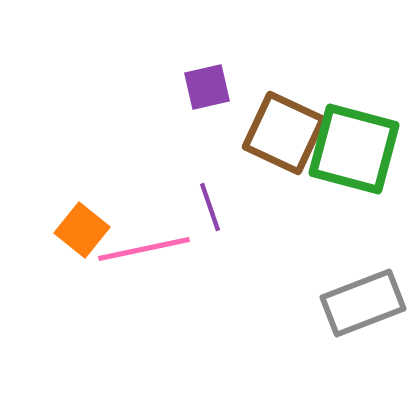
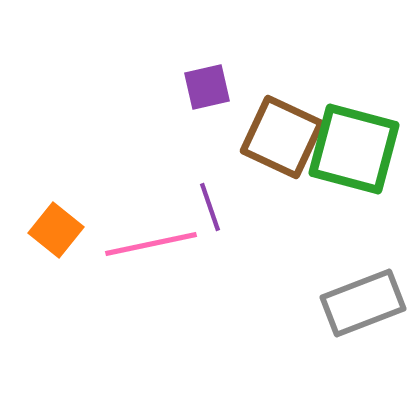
brown square: moved 2 px left, 4 px down
orange square: moved 26 px left
pink line: moved 7 px right, 5 px up
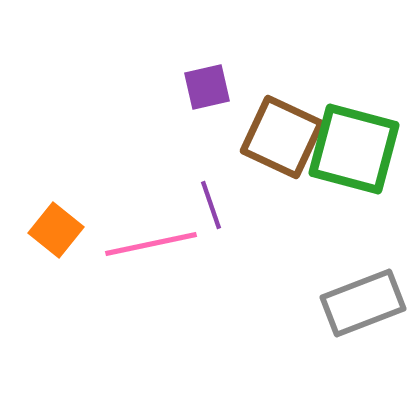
purple line: moved 1 px right, 2 px up
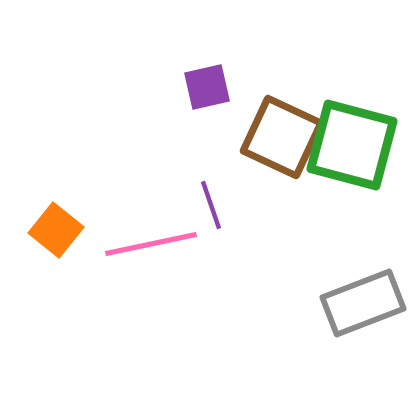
green square: moved 2 px left, 4 px up
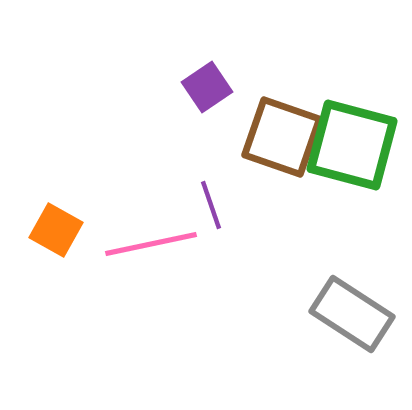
purple square: rotated 21 degrees counterclockwise
brown square: rotated 6 degrees counterclockwise
orange square: rotated 10 degrees counterclockwise
gray rectangle: moved 11 px left, 11 px down; rotated 54 degrees clockwise
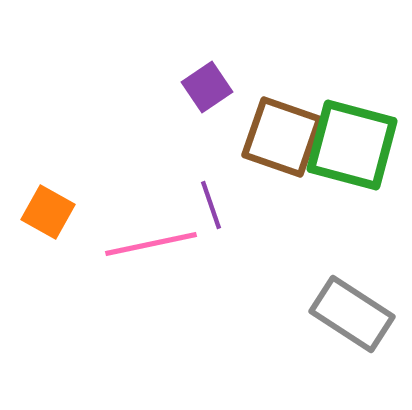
orange square: moved 8 px left, 18 px up
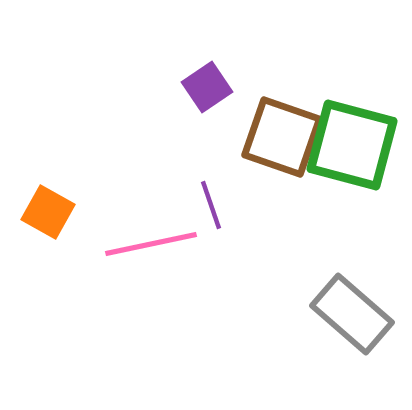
gray rectangle: rotated 8 degrees clockwise
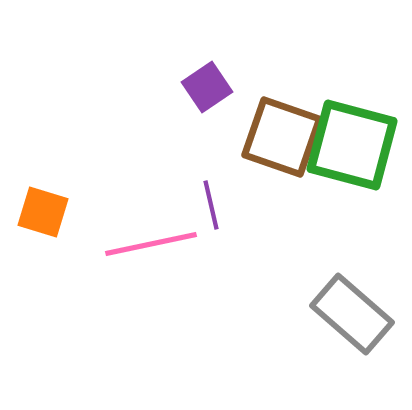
purple line: rotated 6 degrees clockwise
orange square: moved 5 px left; rotated 12 degrees counterclockwise
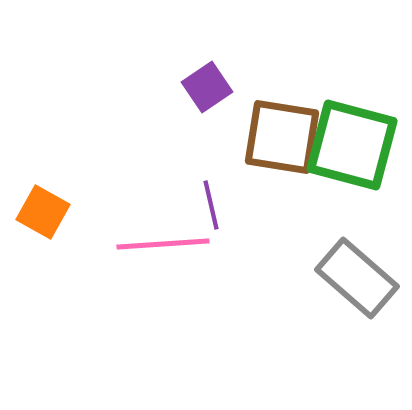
brown square: rotated 10 degrees counterclockwise
orange square: rotated 12 degrees clockwise
pink line: moved 12 px right; rotated 8 degrees clockwise
gray rectangle: moved 5 px right, 36 px up
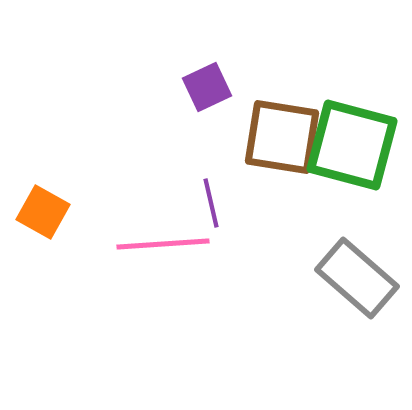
purple square: rotated 9 degrees clockwise
purple line: moved 2 px up
